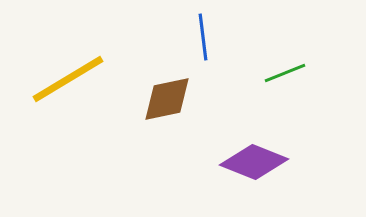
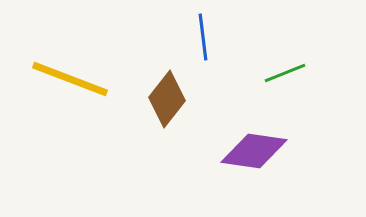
yellow line: moved 2 px right; rotated 52 degrees clockwise
brown diamond: rotated 40 degrees counterclockwise
purple diamond: moved 11 px up; rotated 14 degrees counterclockwise
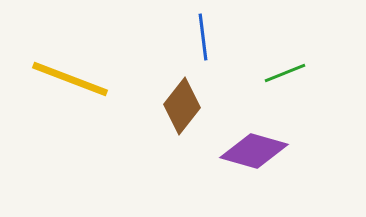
brown diamond: moved 15 px right, 7 px down
purple diamond: rotated 8 degrees clockwise
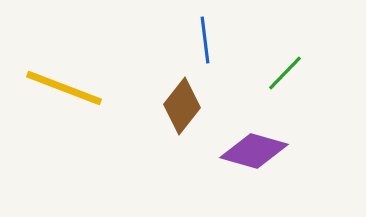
blue line: moved 2 px right, 3 px down
green line: rotated 24 degrees counterclockwise
yellow line: moved 6 px left, 9 px down
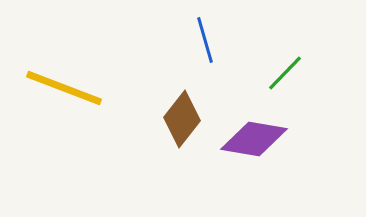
blue line: rotated 9 degrees counterclockwise
brown diamond: moved 13 px down
purple diamond: moved 12 px up; rotated 6 degrees counterclockwise
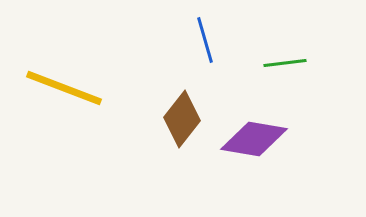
green line: moved 10 px up; rotated 39 degrees clockwise
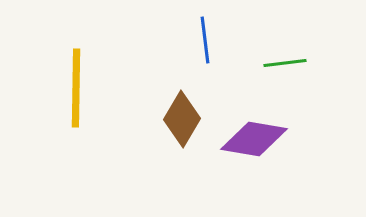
blue line: rotated 9 degrees clockwise
yellow line: moved 12 px right; rotated 70 degrees clockwise
brown diamond: rotated 8 degrees counterclockwise
